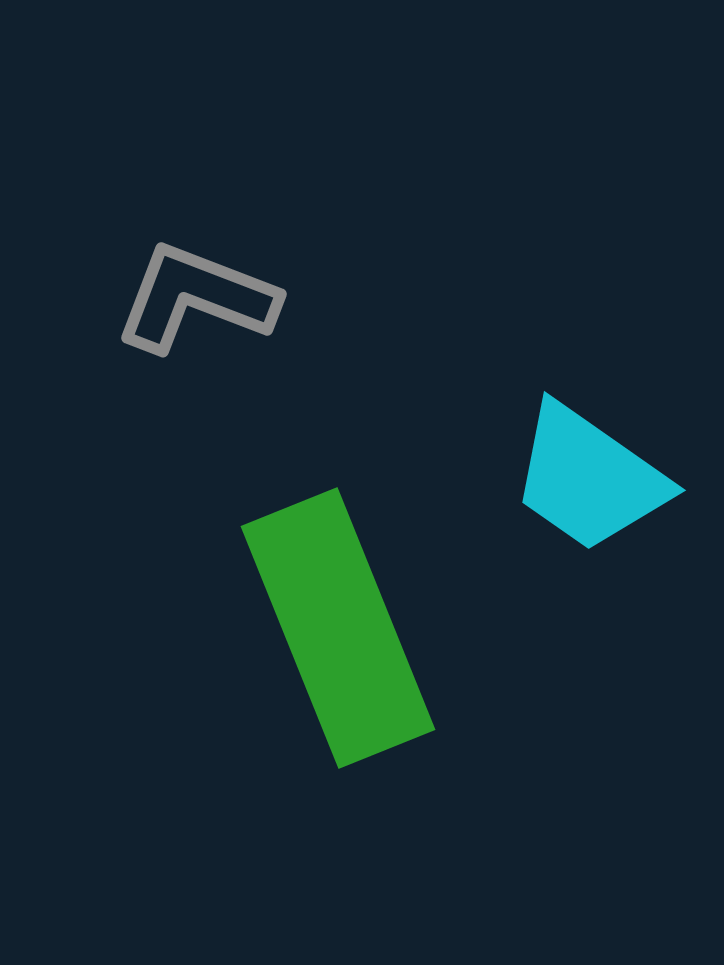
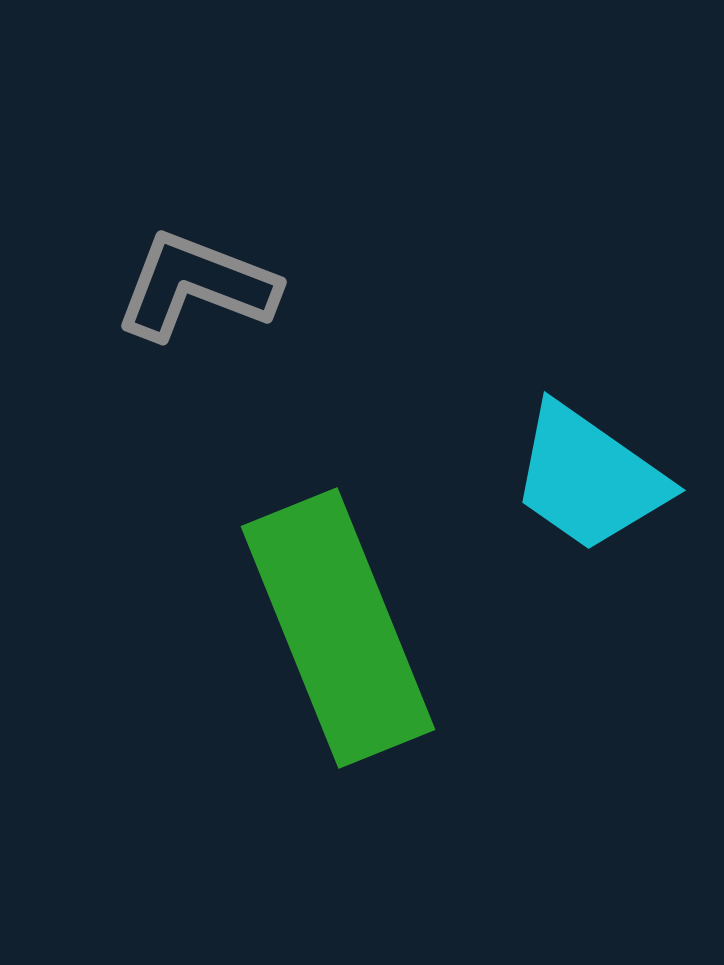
gray L-shape: moved 12 px up
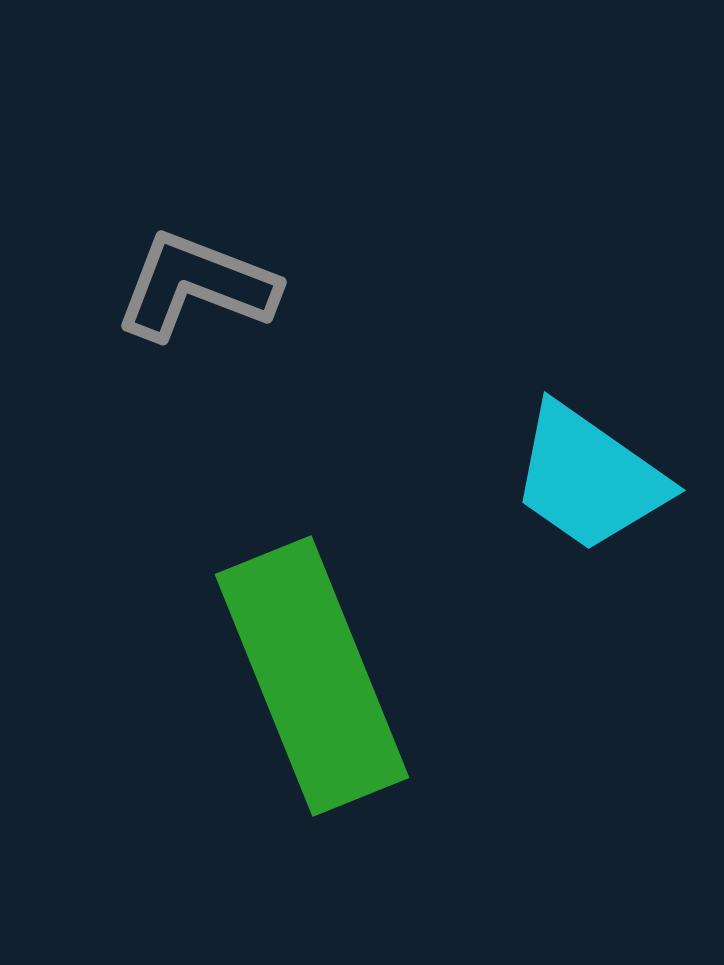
green rectangle: moved 26 px left, 48 px down
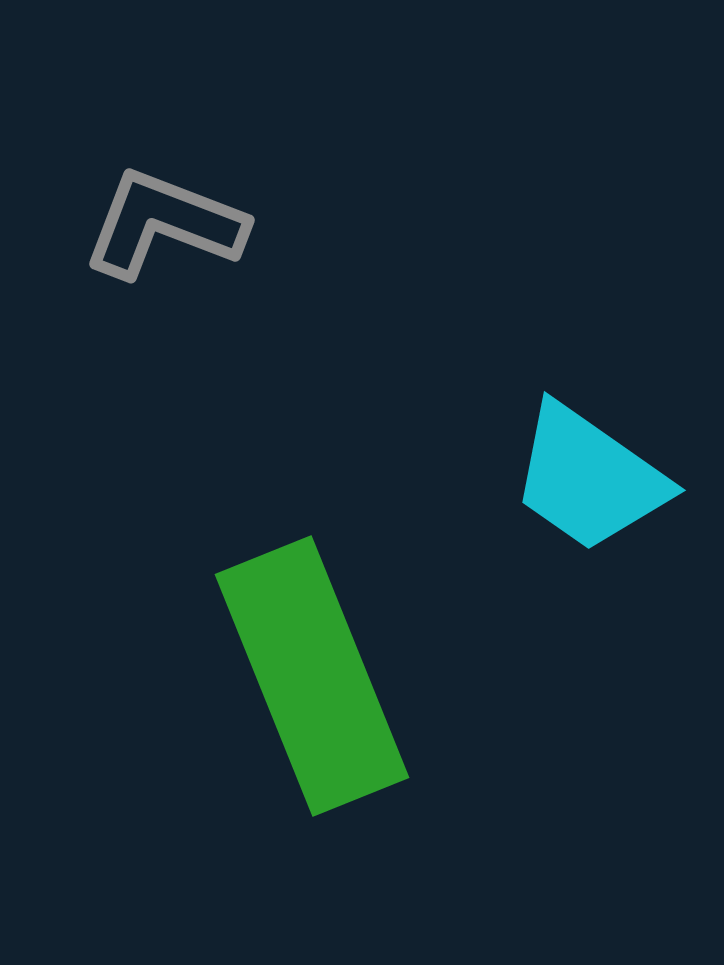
gray L-shape: moved 32 px left, 62 px up
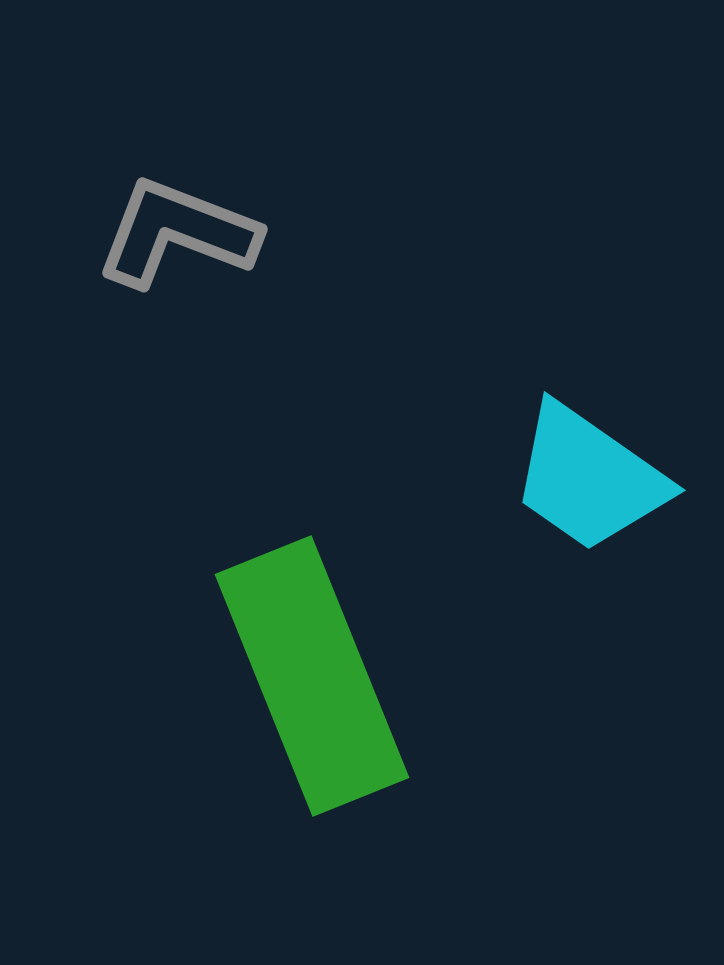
gray L-shape: moved 13 px right, 9 px down
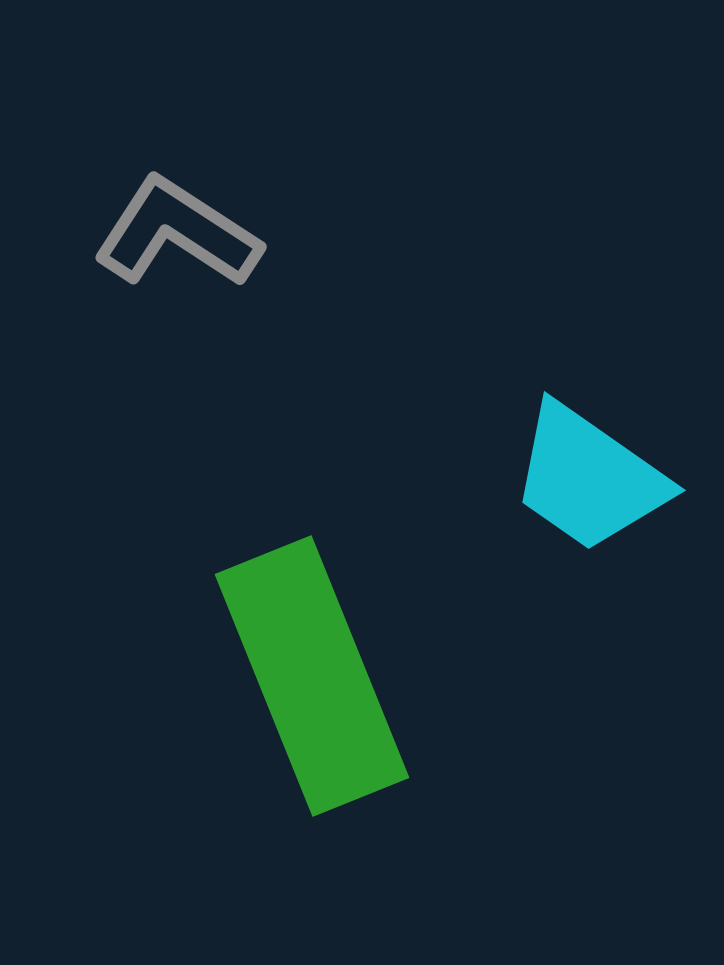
gray L-shape: rotated 12 degrees clockwise
